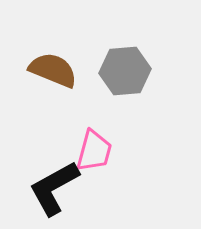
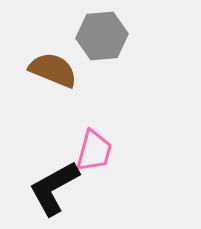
gray hexagon: moved 23 px left, 35 px up
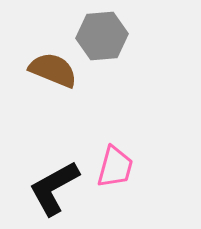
pink trapezoid: moved 21 px right, 16 px down
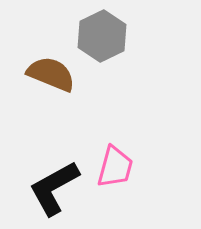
gray hexagon: rotated 21 degrees counterclockwise
brown semicircle: moved 2 px left, 4 px down
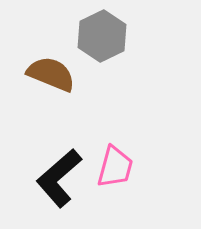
black L-shape: moved 5 px right, 10 px up; rotated 12 degrees counterclockwise
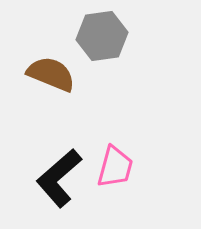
gray hexagon: rotated 18 degrees clockwise
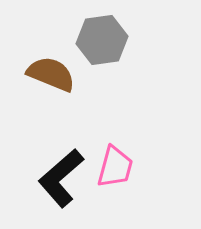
gray hexagon: moved 4 px down
black L-shape: moved 2 px right
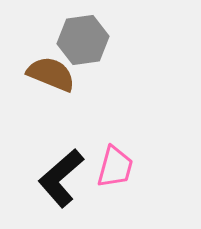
gray hexagon: moved 19 px left
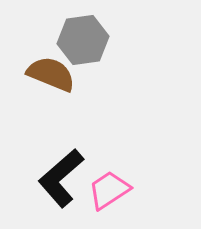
pink trapezoid: moved 6 px left, 23 px down; rotated 138 degrees counterclockwise
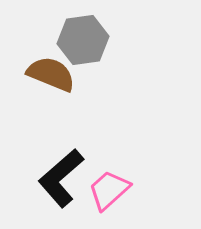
pink trapezoid: rotated 9 degrees counterclockwise
